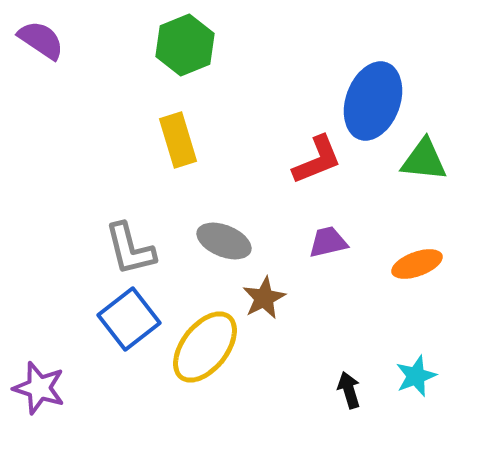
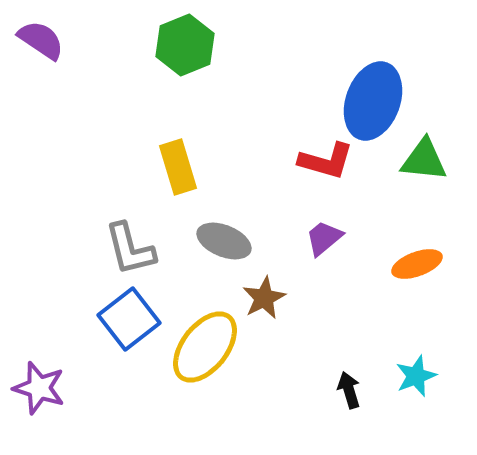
yellow rectangle: moved 27 px down
red L-shape: moved 9 px right, 1 px down; rotated 38 degrees clockwise
purple trapezoid: moved 4 px left, 4 px up; rotated 27 degrees counterclockwise
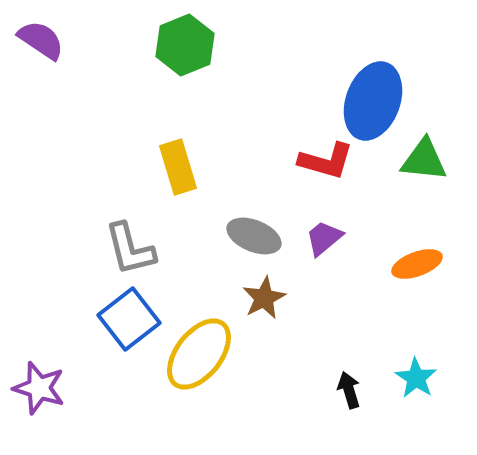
gray ellipse: moved 30 px right, 5 px up
yellow ellipse: moved 6 px left, 7 px down
cyan star: moved 2 px down; rotated 18 degrees counterclockwise
